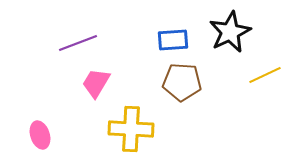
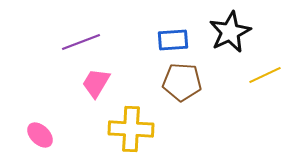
purple line: moved 3 px right, 1 px up
pink ellipse: rotated 28 degrees counterclockwise
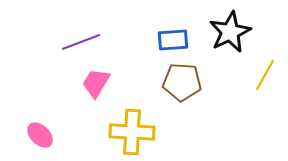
yellow line: rotated 36 degrees counterclockwise
yellow cross: moved 1 px right, 3 px down
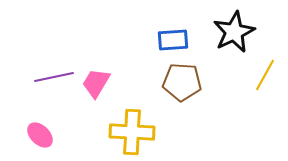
black star: moved 4 px right
purple line: moved 27 px left, 35 px down; rotated 9 degrees clockwise
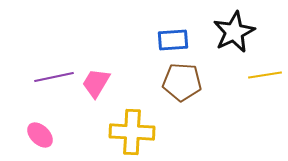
yellow line: rotated 52 degrees clockwise
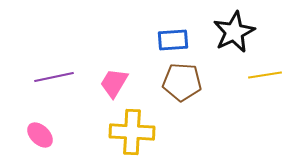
pink trapezoid: moved 18 px right
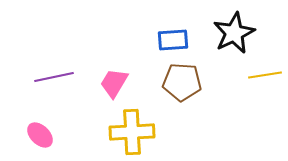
black star: moved 1 px down
yellow cross: rotated 6 degrees counterclockwise
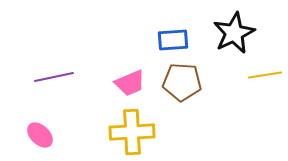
pink trapezoid: moved 16 px right; rotated 144 degrees counterclockwise
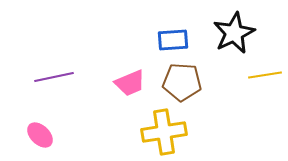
yellow cross: moved 32 px right; rotated 6 degrees counterclockwise
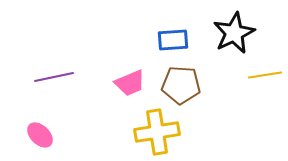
brown pentagon: moved 1 px left, 3 px down
yellow cross: moved 7 px left
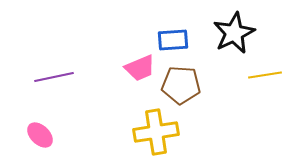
pink trapezoid: moved 10 px right, 15 px up
yellow cross: moved 1 px left
